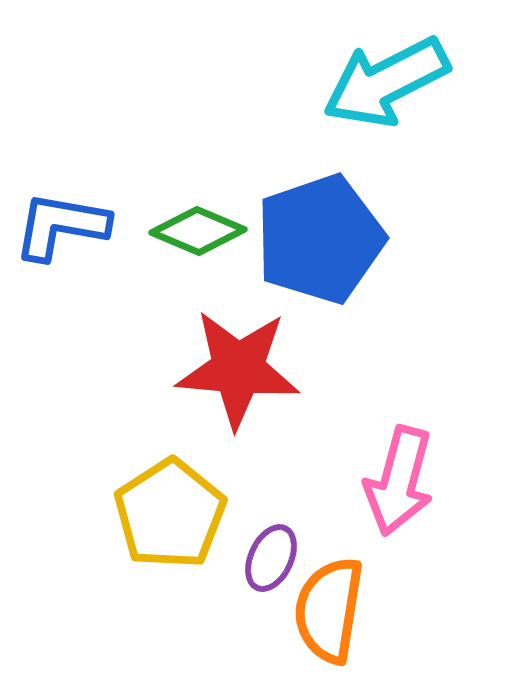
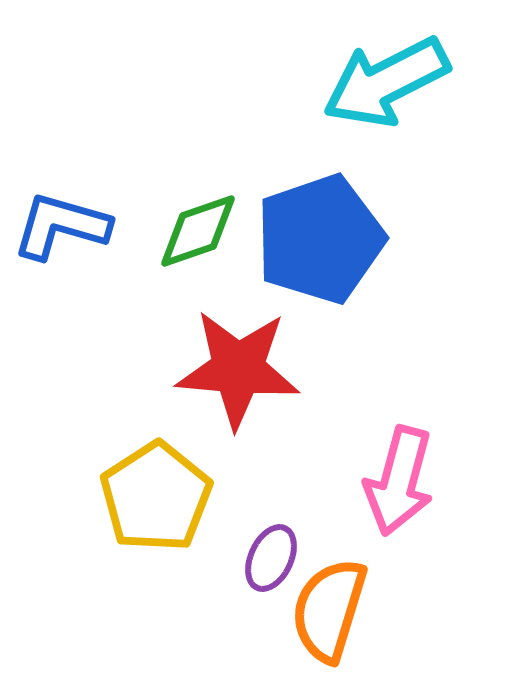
blue L-shape: rotated 6 degrees clockwise
green diamond: rotated 42 degrees counterclockwise
yellow pentagon: moved 14 px left, 17 px up
orange semicircle: rotated 8 degrees clockwise
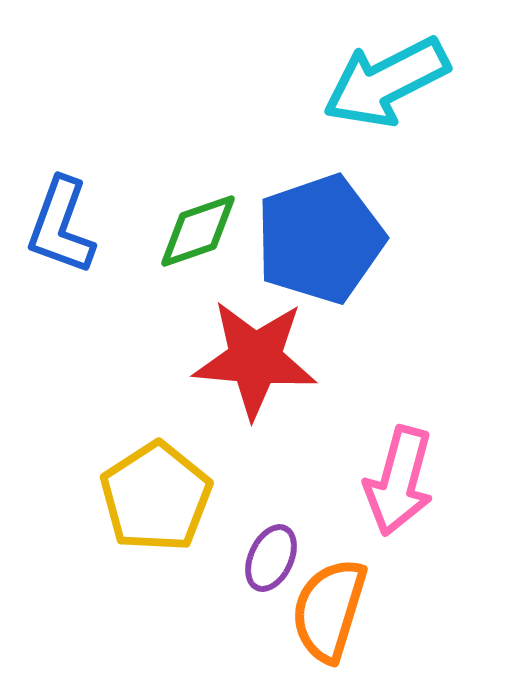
blue L-shape: rotated 86 degrees counterclockwise
red star: moved 17 px right, 10 px up
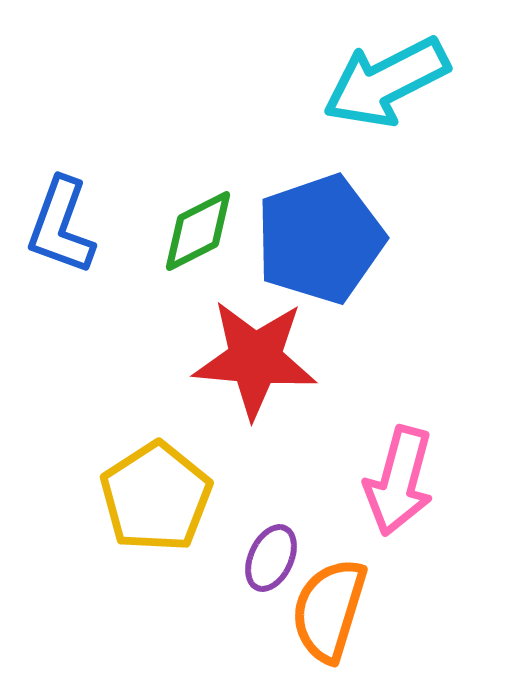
green diamond: rotated 8 degrees counterclockwise
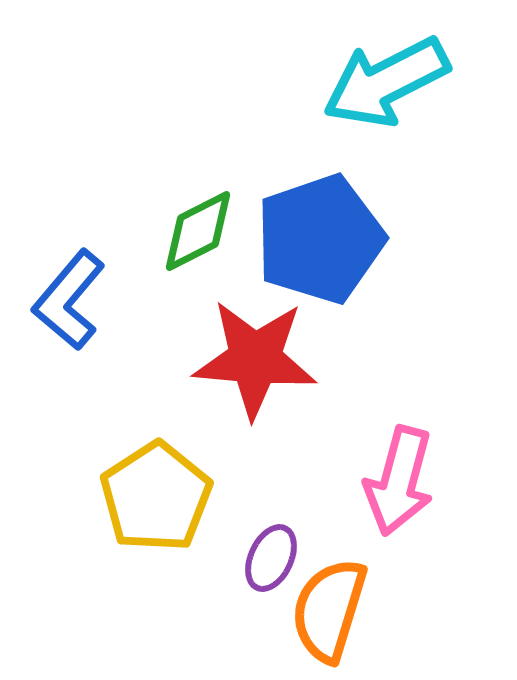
blue L-shape: moved 8 px right, 74 px down; rotated 20 degrees clockwise
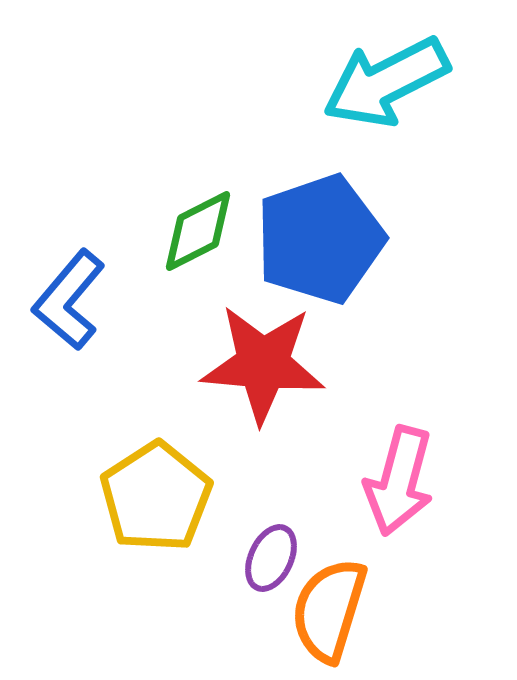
red star: moved 8 px right, 5 px down
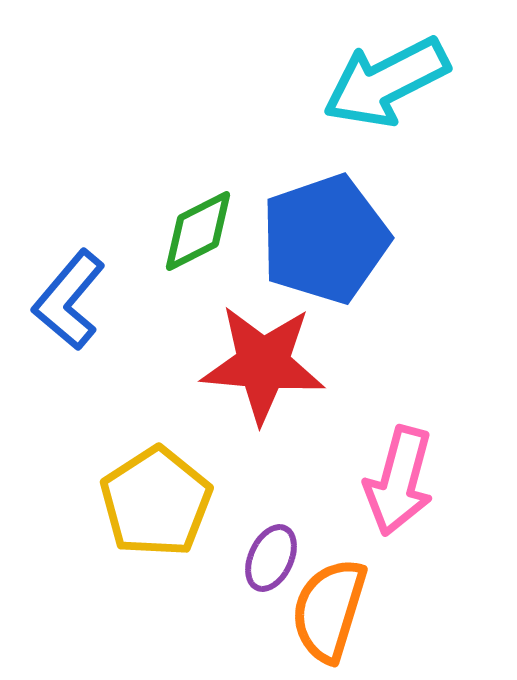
blue pentagon: moved 5 px right
yellow pentagon: moved 5 px down
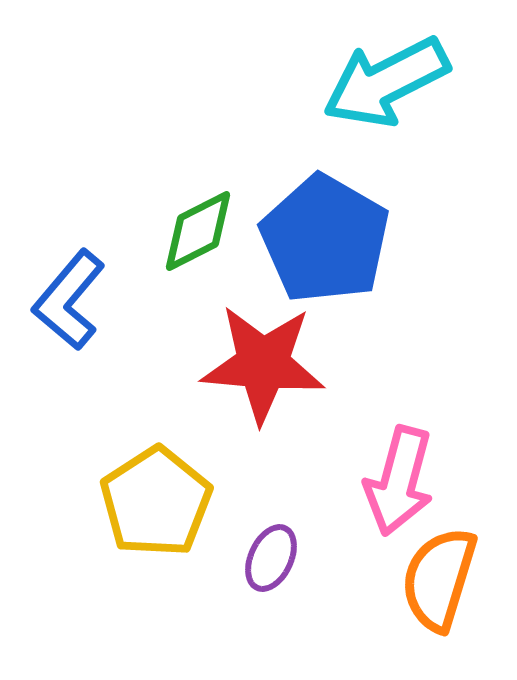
blue pentagon: rotated 23 degrees counterclockwise
orange semicircle: moved 110 px right, 31 px up
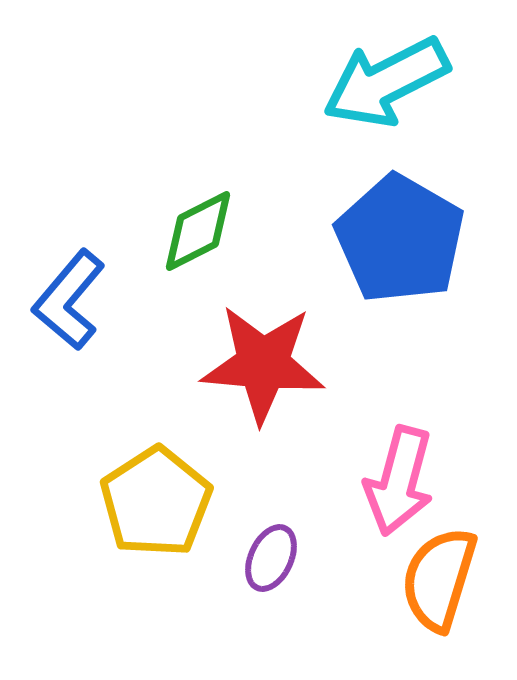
blue pentagon: moved 75 px right
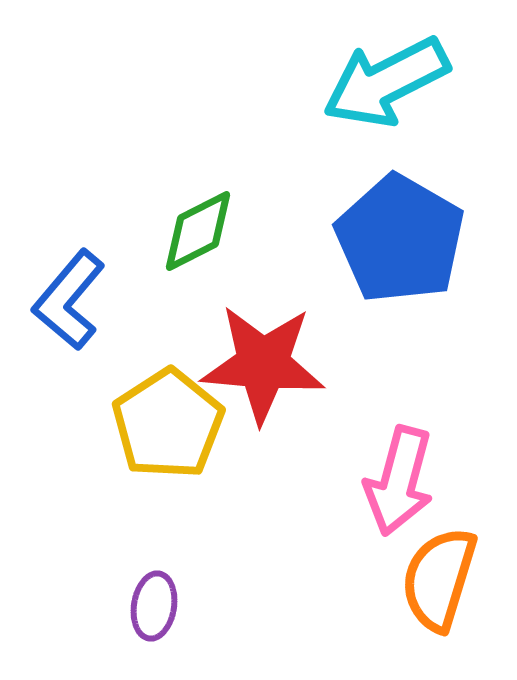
yellow pentagon: moved 12 px right, 78 px up
purple ellipse: moved 117 px left, 48 px down; rotated 16 degrees counterclockwise
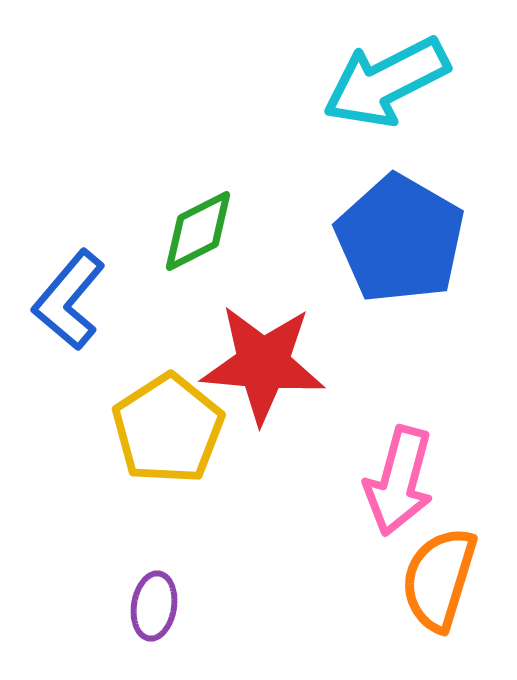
yellow pentagon: moved 5 px down
